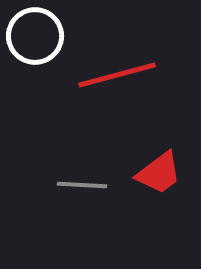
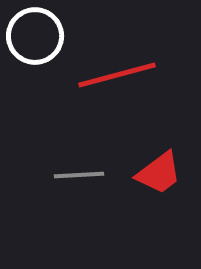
gray line: moved 3 px left, 10 px up; rotated 6 degrees counterclockwise
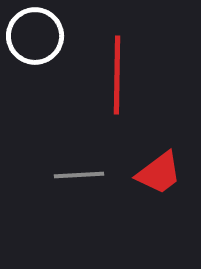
red line: rotated 74 degrees counterclockwise
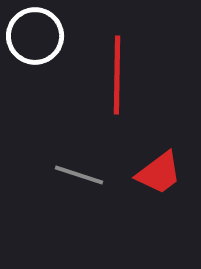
gray line: rotated 21 degrees clockwise
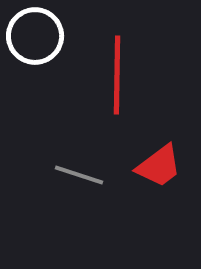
red trapezoid: moved 7 px up
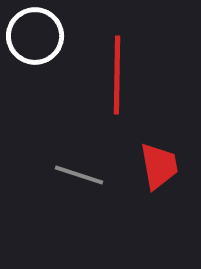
red trapezoid: rotated 63 degrees counterclockwise
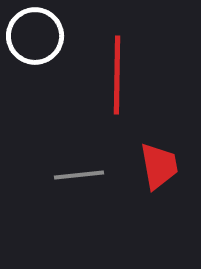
gray line: rotated 24 degrees counterclockwise
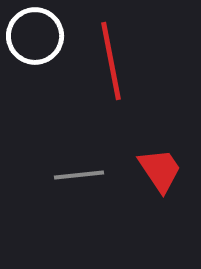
red line: moved 6 px left, 14 px up; rotated 12 degrees counterclockwise
red trapezoid: moved 1 px right, 4 px down; rotated 24 degrees counterclockwise
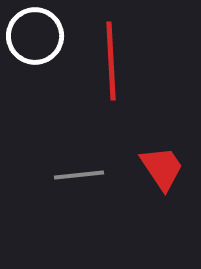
red line: rotated 8 degrees clockwise
red trapezoid: moved 2 px right, 2 px up
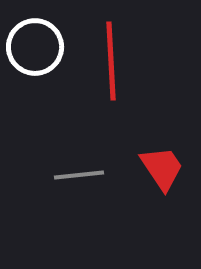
white circle: moved 11 px down
